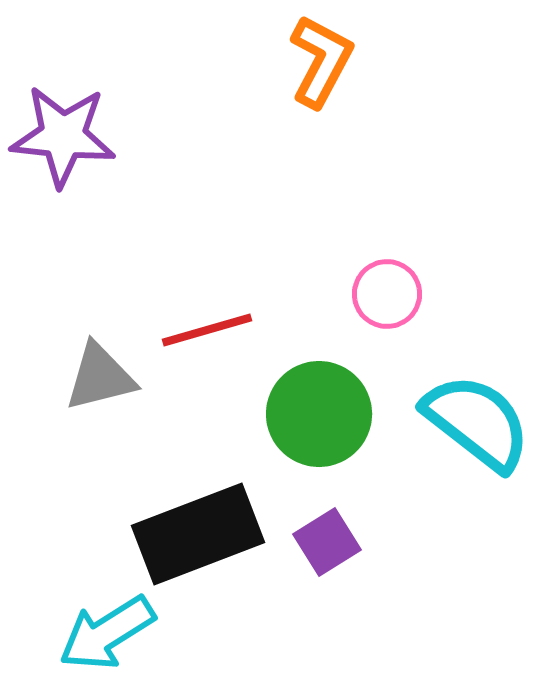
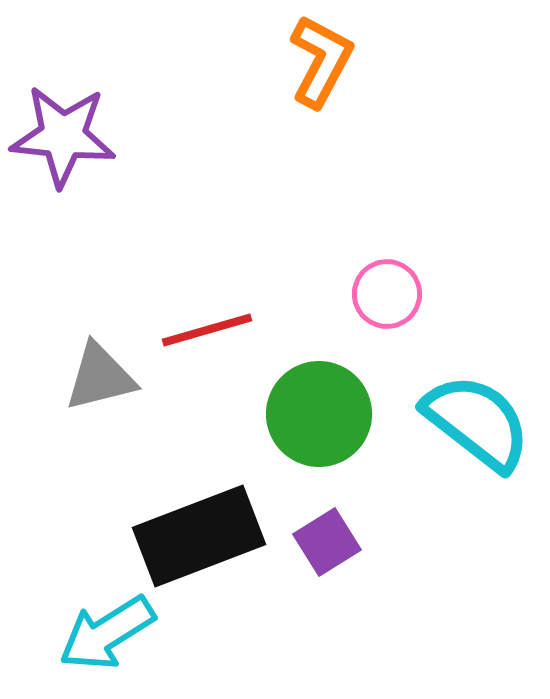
black rectangle: moved 1 px right, 2 px down
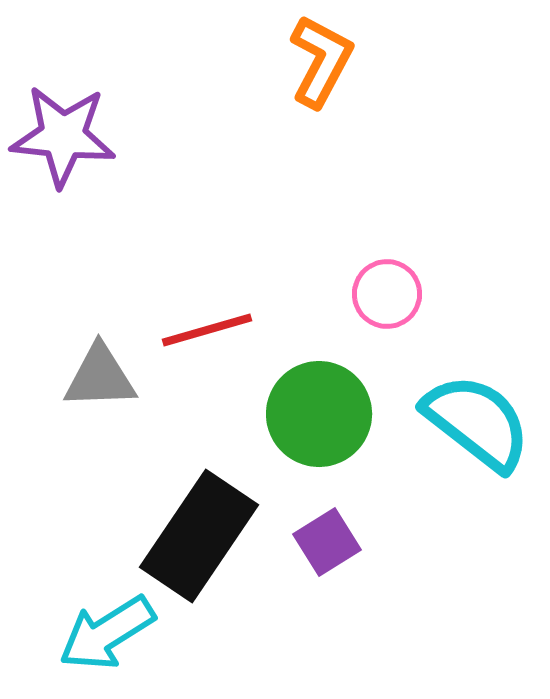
gray triangle: rotated 12 degrees clockwise
black rectangle: rotated 35 degrees counterclockwise
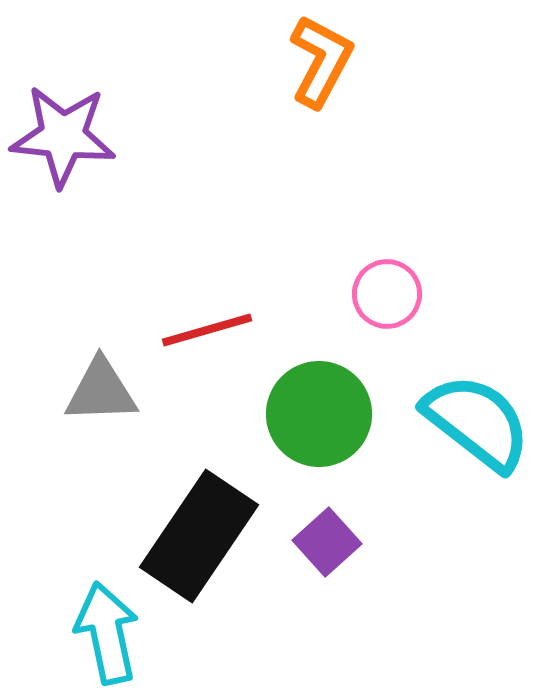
gray triangle: moved 1 px right, 14 px down
purple square: rotated 10 degrees counterclockwise
cyan arrow: rotated 110 degrees clockwise
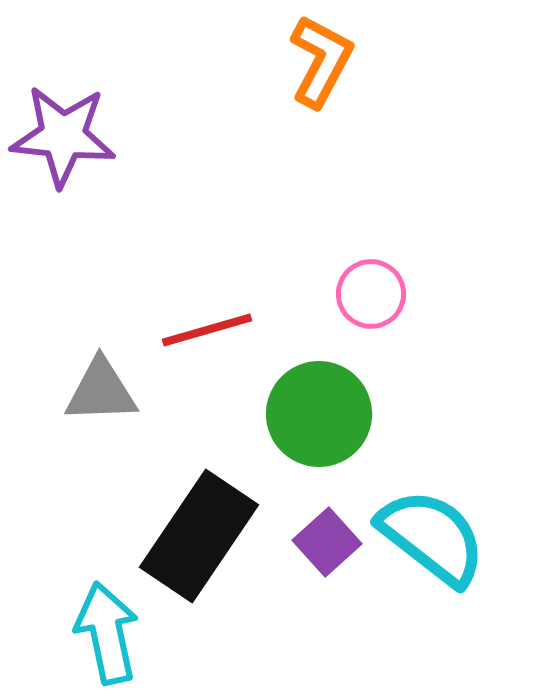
pink circle: moved 16 px left
cyan semicircle: moved 45 px left, 115 px down
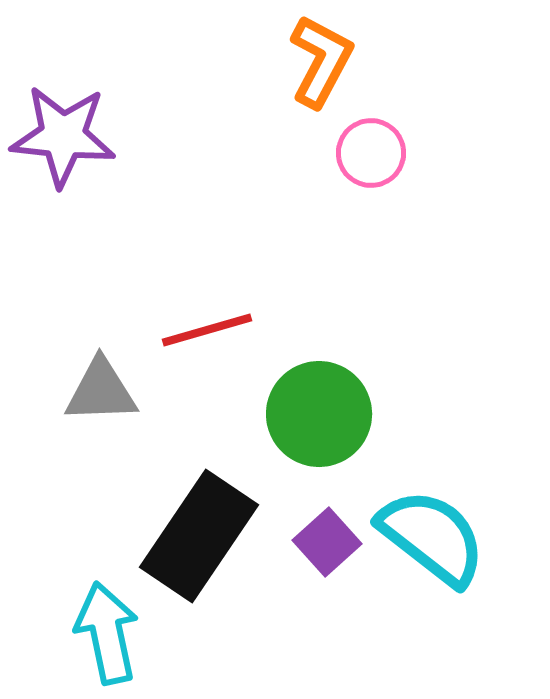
pink circle: moved 141 px up
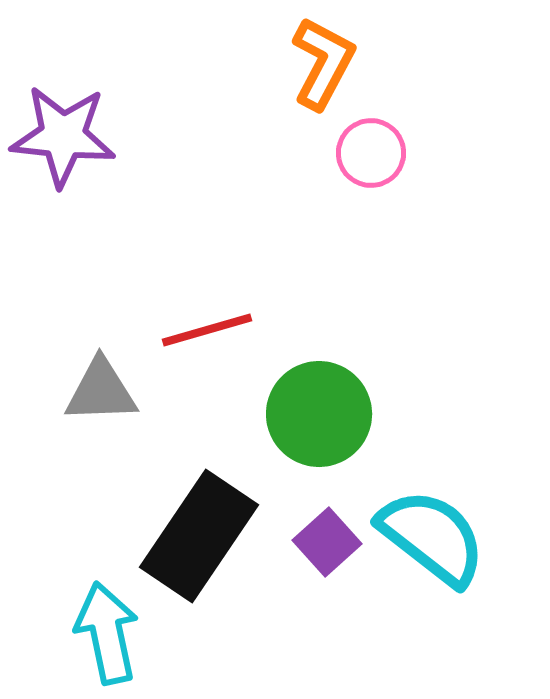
orange L-shape: moved 2 px right, 2 px down
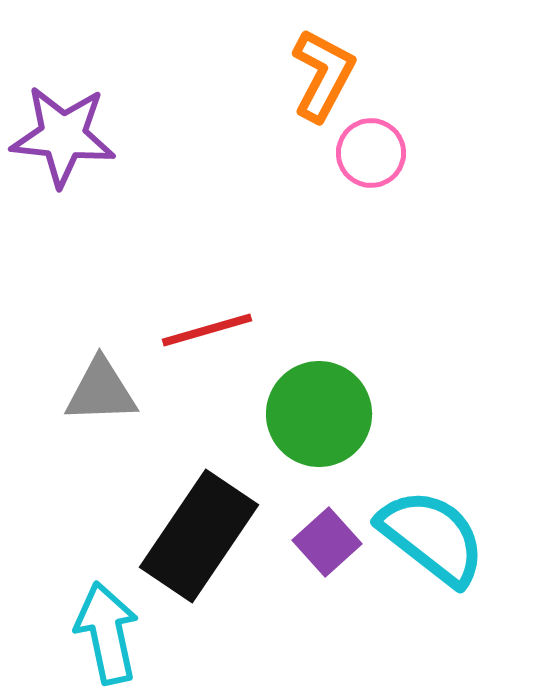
orange L-shape: moved 12 px down
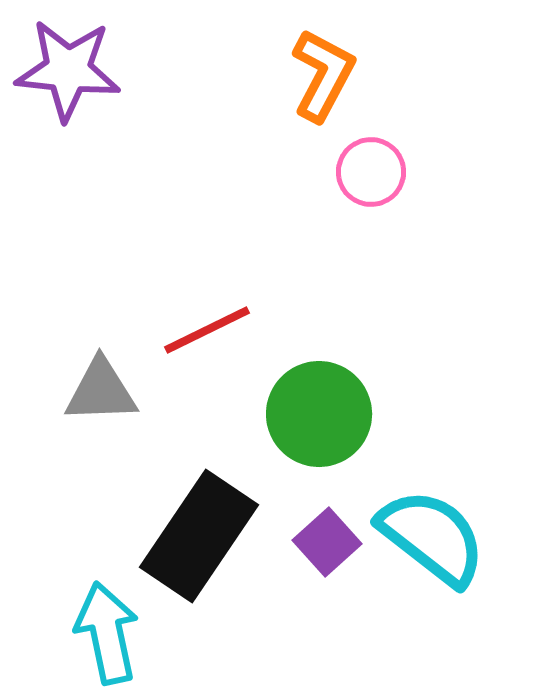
purple star: moved 5 px right, 66 px up
pink circle: moved 19 px down
red line: rotated 10 degrees counterclockwise
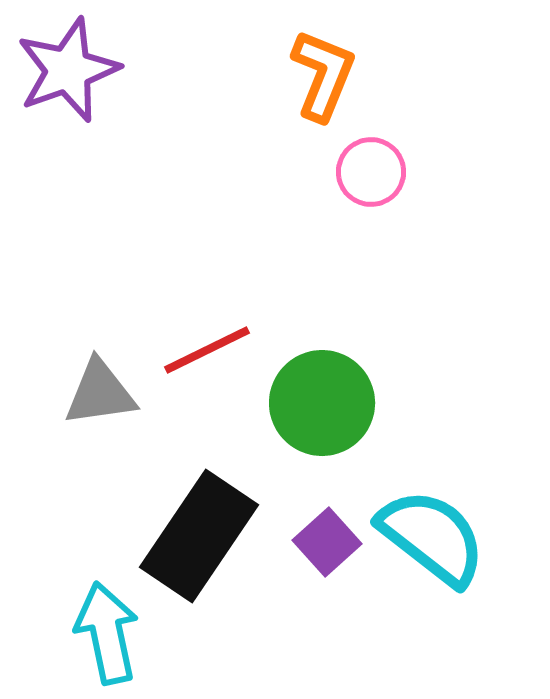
purple star: rotated 26 degrees counterclockwise
orange L-shape: rotated 6 degrees counterclockwise
red line: moved 20 px down
gray triangle: moved 1 px left, 2 px down; rotated 6 degrees counterclockwise
green circle: moved 3 px right, 11 px up
